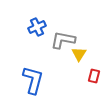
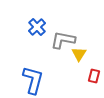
blue cross: rotated 18 degrees counterclockwise
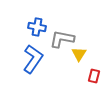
blue cross: rotated 36 degrees counterclockwise
gray L-shape: moved 1 px left, 1 px up
blue L-shape: moved 21 px up; rotated 20 degrees clockwise
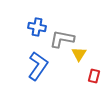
blue L-shape: moved 5 px right, 7 px down
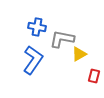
yellow triangle: rotated 28 degrees clockwise
blue L-shape: moved 5 px left, 6 px up
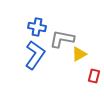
blue L-shape: moved 2 px right, 5 px up
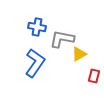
blue L-shape: moved 8 px down
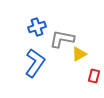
blue cross: rotated 30 degrees counterclockwise
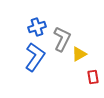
gray L-shape: rotated 105 degrees clockwise
blue L-shape: moved 6 px up
red rectangle: moved 1 px left, 1 px down; rotated 24 degrees counterclockwise
